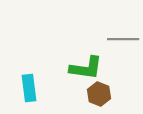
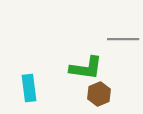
brown hexagon: rotated 15 degrees clockwise
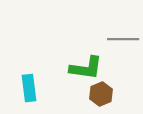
brown hexagon: moved 2 px right
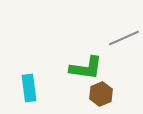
gray line: moved 1 px right, 1 px up; rotated 24 degrees counterclockwise
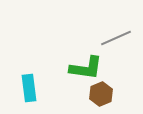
gray line: moved 8 px left
